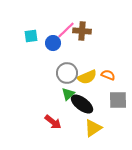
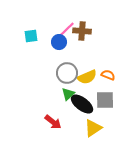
blue circle: moved 6 px right, 1 px up
gray square: moved 13 px left
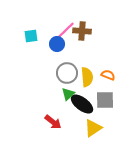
blue circle: moved 2 px left, 2 px down
yellow semicircle: rotated 72 degrees counterclockwise
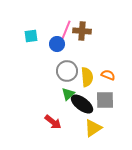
pink line: rotated 24 degrees counterclockwise
gray circle: moved 2 px up
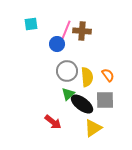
cyan square: moved 12 px up
orange semicircle: rotated 32 degrees clockwise
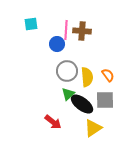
pink line: rotated 18 degrees counterclockwise
